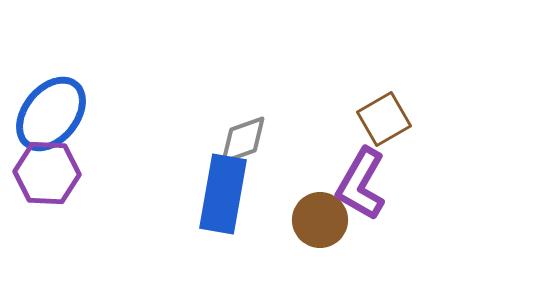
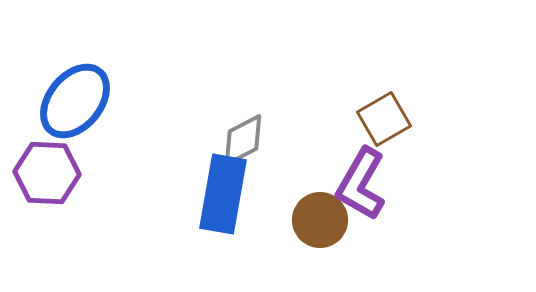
blue ellipse: moved 24 px right, 13 px up
gray diamond: rotated 8 degrees counterclockwise
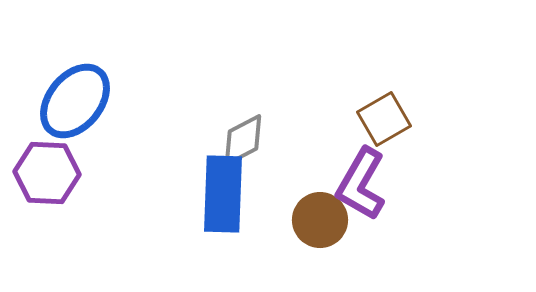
blue rectangle: rotated 8 degrees counterclockwise
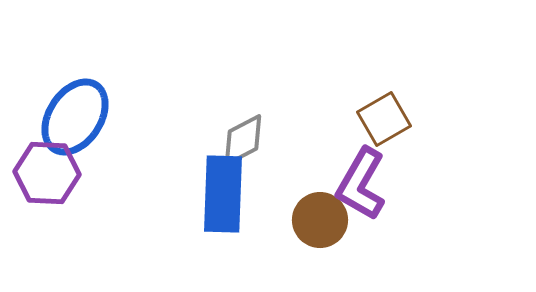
blue ellipse: moved 16 px down; rotated 6 degrees counterclockwise
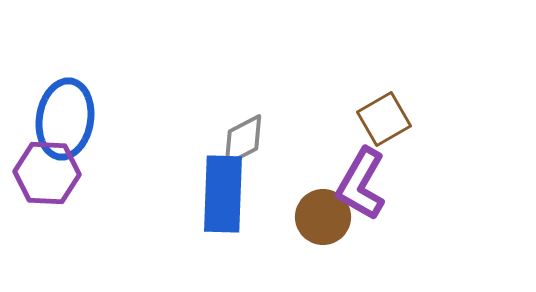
blue ellipse: moved 10 px left, 2 px down; rotated 24 degrees counterclockwise
brown circle: moved 3 px right, 3 px up
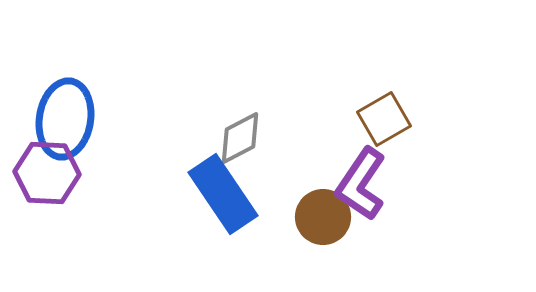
gray diamond: moved 3 px left, 2 px up
purple L-shape: rotated 4 degrees clockwise
blue rectangle: rotated 36 degrees counterclockwise
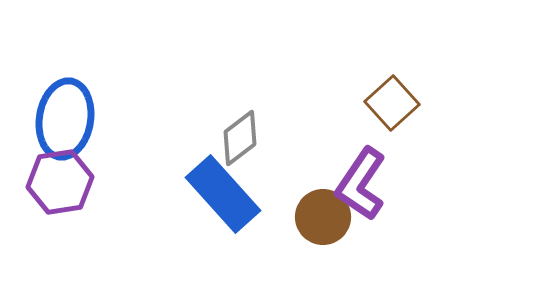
brown square: moved 8 px right, 16 px up; rotated 12 degrees counterclockwise
gray diamond: rotated 10 degrees counterclockwise
purple hexagon: moved 13 px right, 9 px down; rotated 12 degrees counterclockwise
blue rectangle: rotated 8 degrees counterclockwise
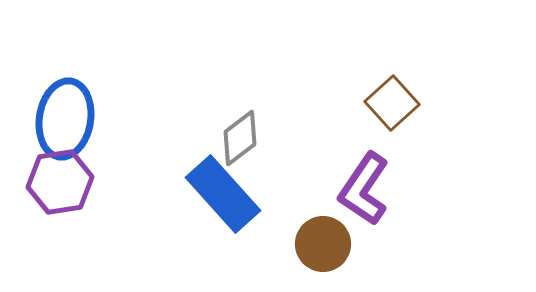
purple L-shape: moved 3 px right, 5 px down
brown circle: moved 27 px down
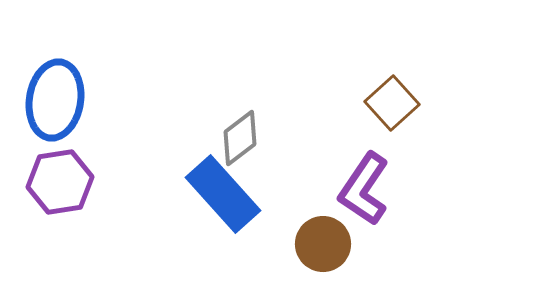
blue ellipse: moved 10 px left, 19 px up
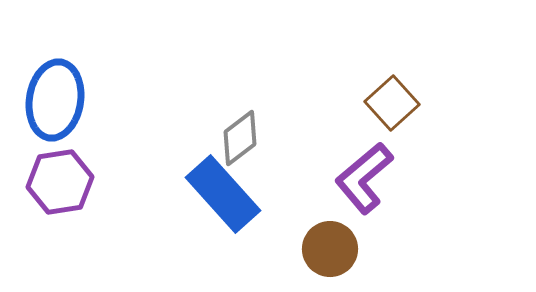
purple L-shape: moved 11 px up; rotated 16 degrees clockwise
brown circle: moved 7 px right, 5 px down
